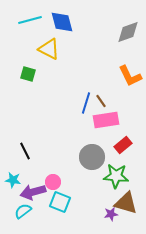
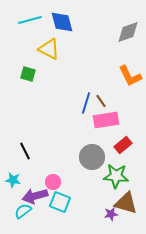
purple arrow: moved 2 px right, 4 px down
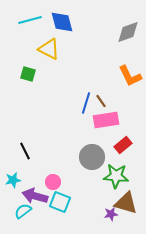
cyan star: rotated 21 degrees counterclockwise
purple arrow: rotated 30 degrees clockwise
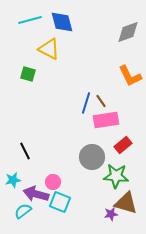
purple arrow: moved 1 px right, 2 px up
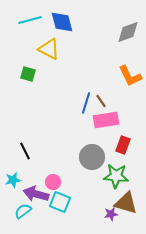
red rectangle: rotated 30 degrees counterclockwise
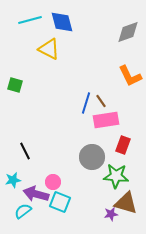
green square: moved 13 px left, 11 px down
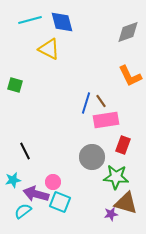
green star: moved 1 px down
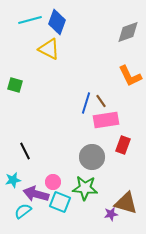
blue diamond: moved 5 px left; rotated 35 degrees clockwise
green star: moved 31 px left, 11 px down
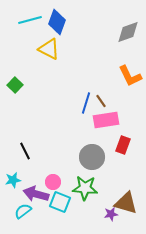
green square: rotated 28 degrees clockwise
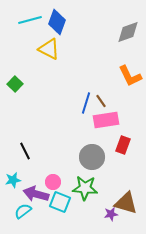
green square: moved 1 px up
